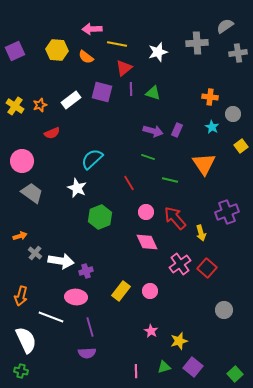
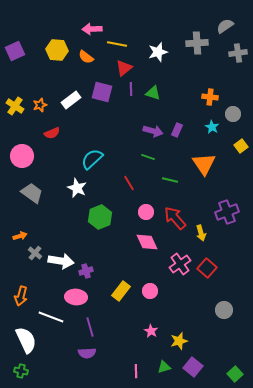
pink circle at (22, 161): moved 5 px up
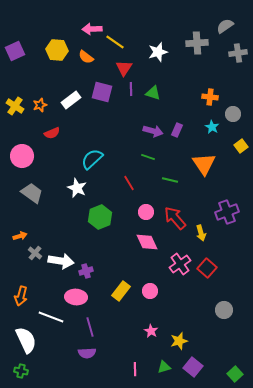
yellow line at (117, 44): moved 2 px left, 2 px up; rotated 24 degrees clockwise
red triangle at (124, 68): rotated 18 degrees counterclockwise
pink line at (136, 371): moved 1 px left, 2 px up
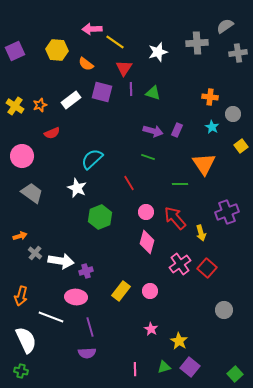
orange semicircle at (86, 57): moved 7 px down
green line at (170, 180): moved 10 px right, 4 px down; rotated 14 degrees counterclockwise
pink diamond at (147, 242): rotated 40 degrees clockwise
pink star at (151, 331): moved 2 px up
yellow star at (179, 341): rotated 24 degrees counterclockwise
purple square at (193, 367): moved 3 px left
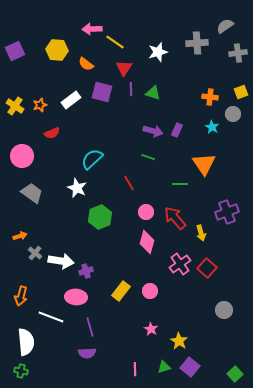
yellow square at (241, 146): moved 54 px up; rotated 16 degrees clockwise
white semicircle at (26, 340): moved 2 px down; rotated 20 degrees clockwise
